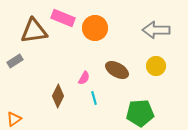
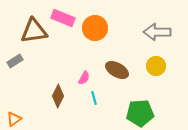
gray arrow: moved 1 px right, 2 px down
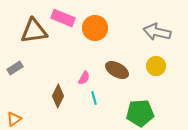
gray arrow: rotated 12 degrees clockwise
gray rectangle: moved 7 px down
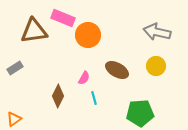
orange circle: moved 7 px left, 7 px down
